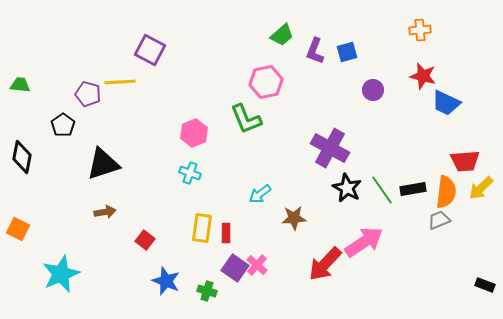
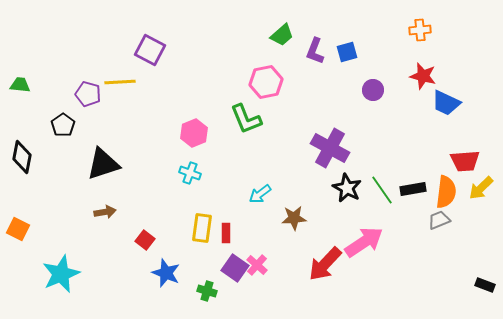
blue star at (166, 281): moved 8 px up
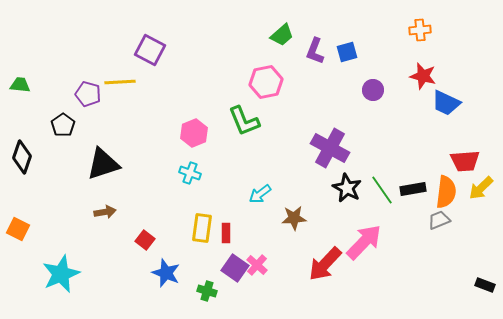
green L-shape at (246, 119): moved 2 px left, 2 px down
black diamond at (22, 157): rotated 8 degrees clockwise
pink arrow at (364, 242): rotated 12 degrees counterclockwise
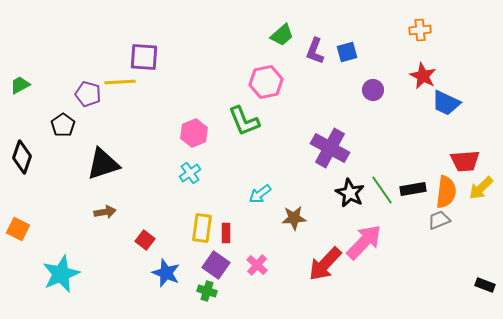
purple square at (150, 50): moved 6 px left, 7 px down; rotated 24 degrees counterclockwise
red star at (423, 76): rotated 12 degrees clockwise
green trapezoid at (20, 85): rotated 35 degrees counterclockwise
cyan cross at (190, 173): rotated 35 degrees clockwise
black star at (347, 188): moved 3 px right, 5 px down
purple square at (235, 268): moved 19 px left, 3 px up
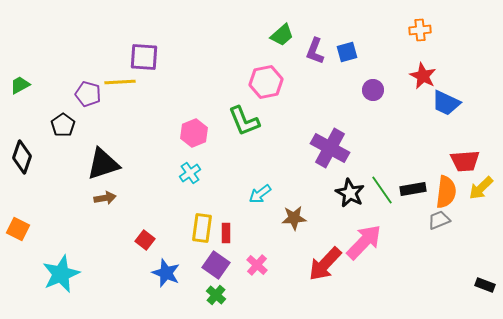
brown arrow at (105, 212): moved 14 px up
green cross at (207, 291): moved 9 px right, 4 px down; rotated 24 degrees clockwise
